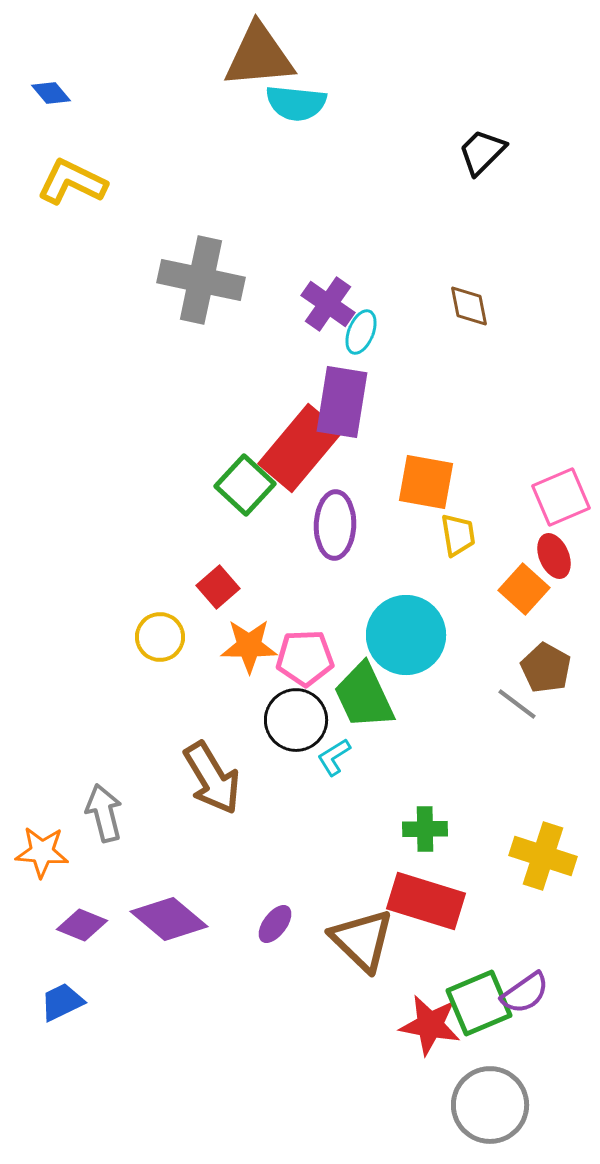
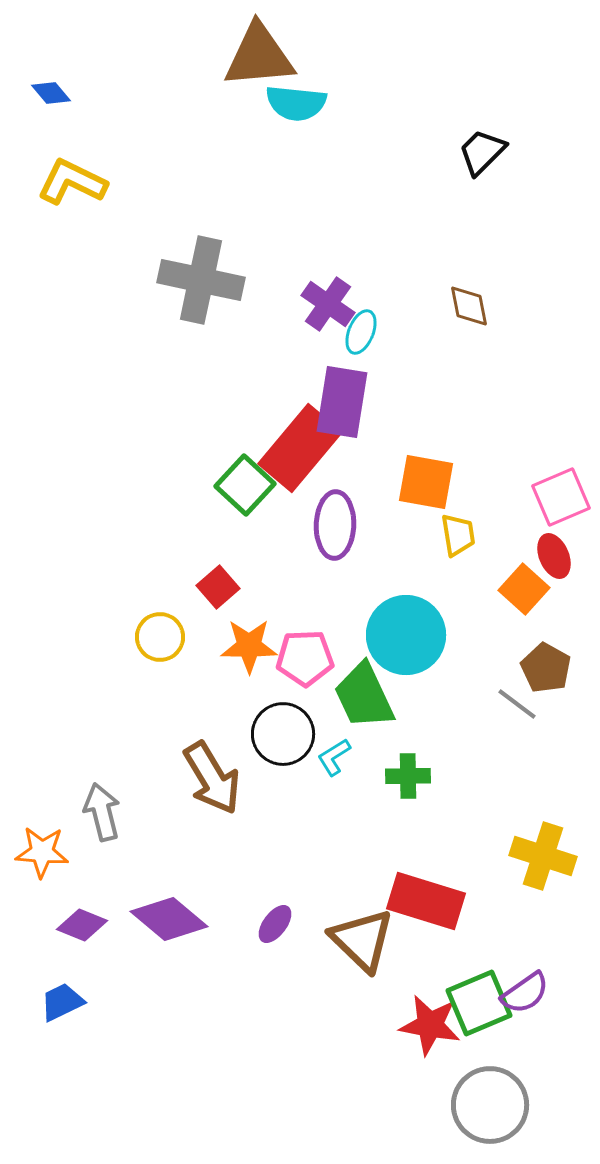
black circle at (296, 720): moved 13 px left, 14 px down
gray arrow at (104, 813): moved 2 px left, 1 px up
green cross at (425, 829): moved 17 px left, 53 px up
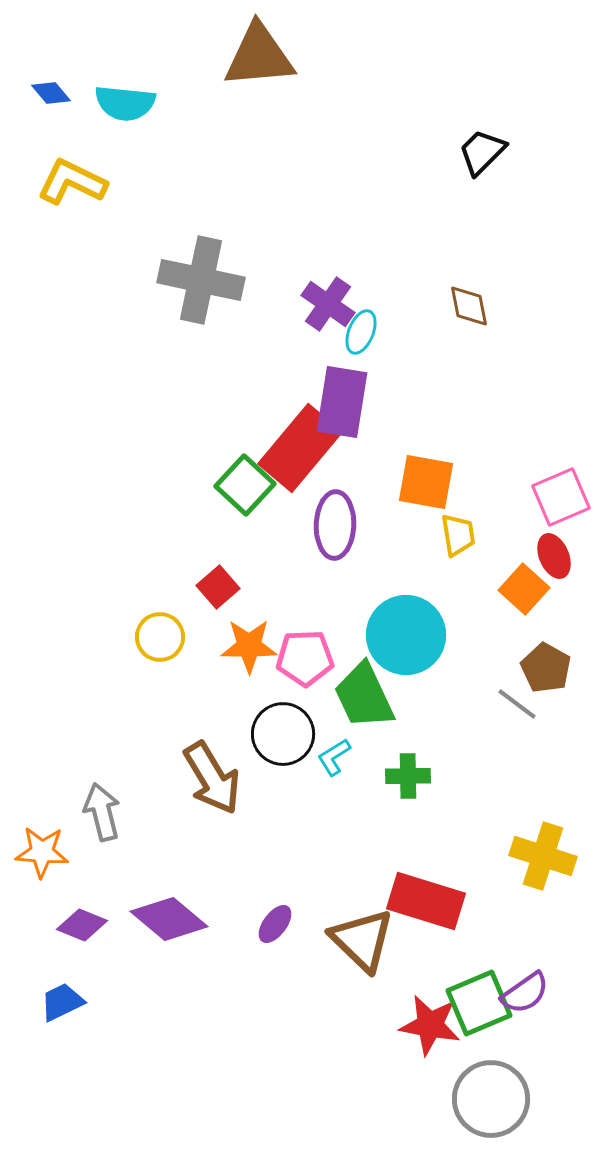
cyan semicircle at (296, 103): moved 171 px left
gray circle at (490, 1105): moved 1 px right, 6 px up
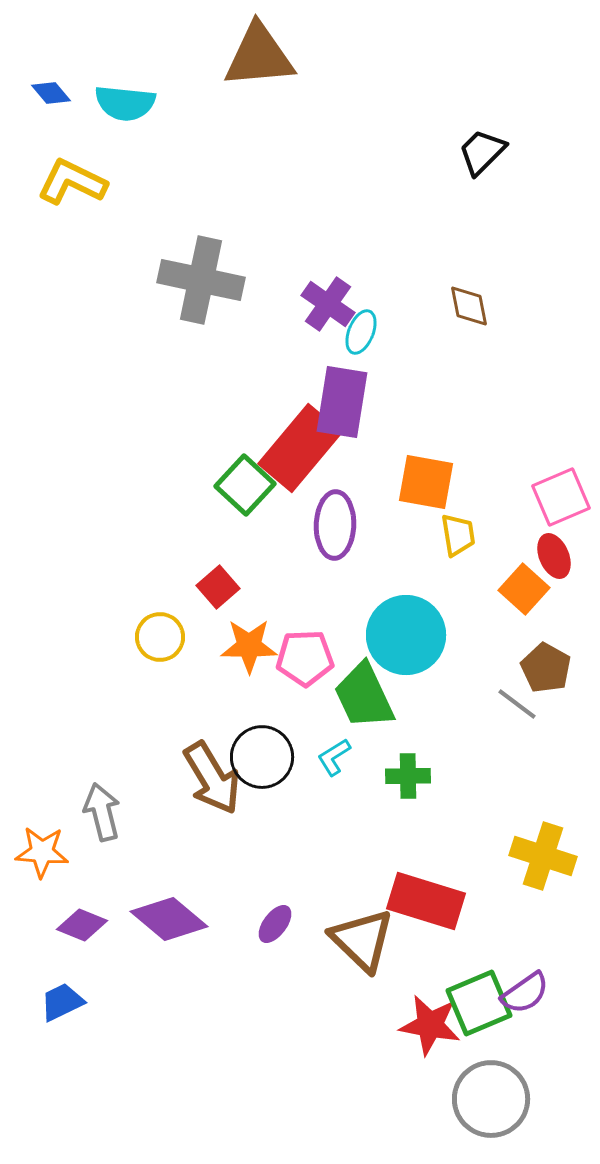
black circle at (283, 734): moved 21 px left, 23 px down
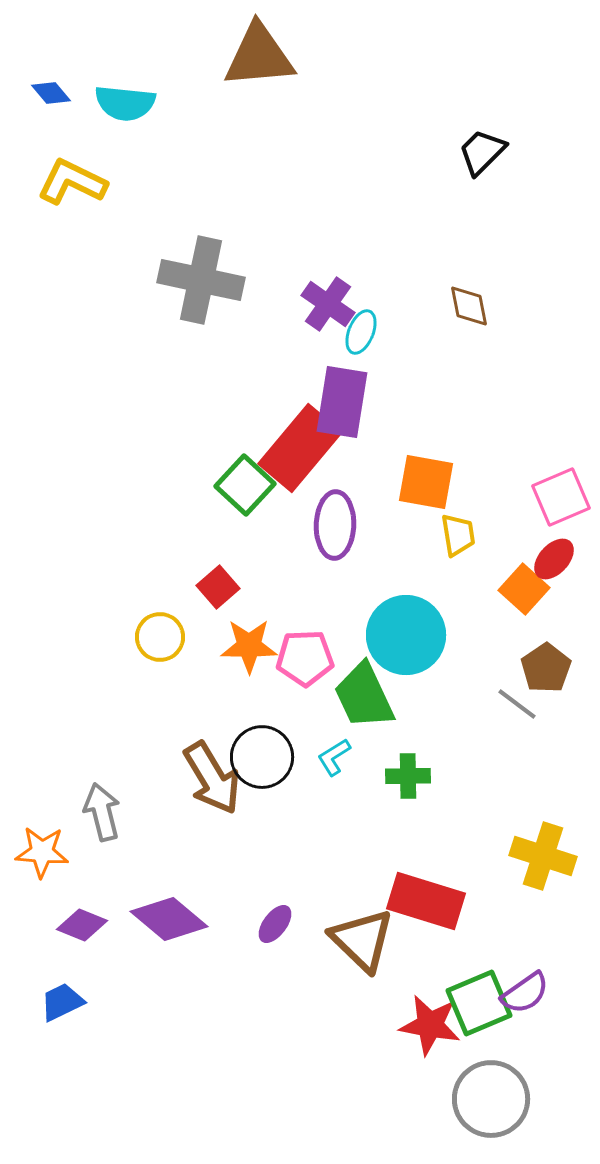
red ellipse at (554, 556): moved 3 px down; rotated 66 degrees clockwise
brown pentagon at (546, 668): rotated 9 degrees clockwise
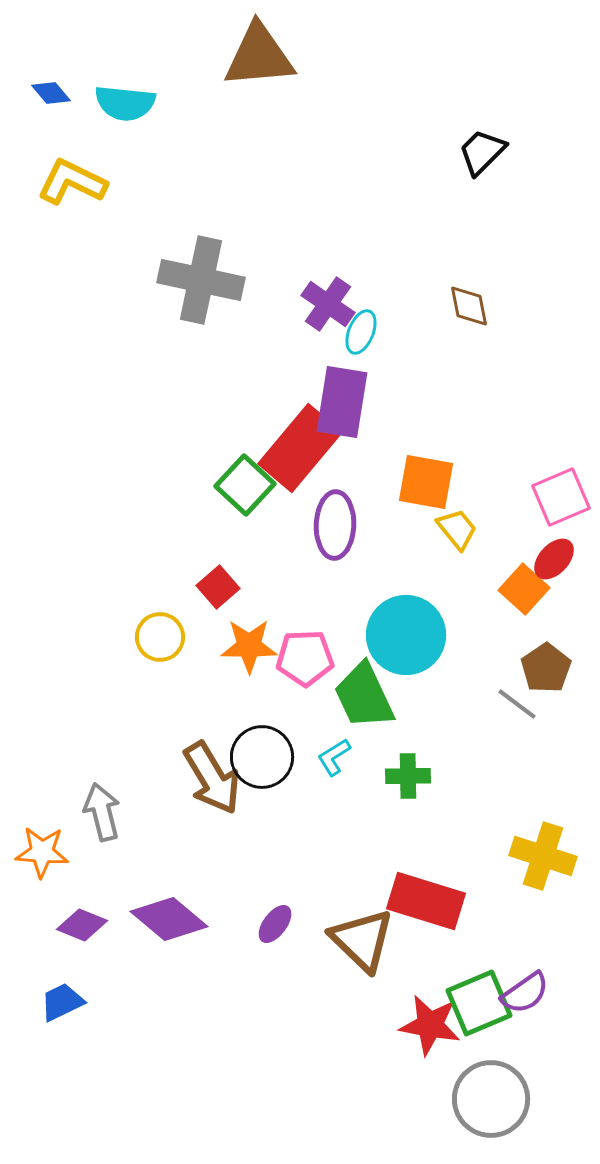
yellow trapezoid at (458, 535): moved 1 px left, 6 px up; rotated 30 degrees counterclockwise
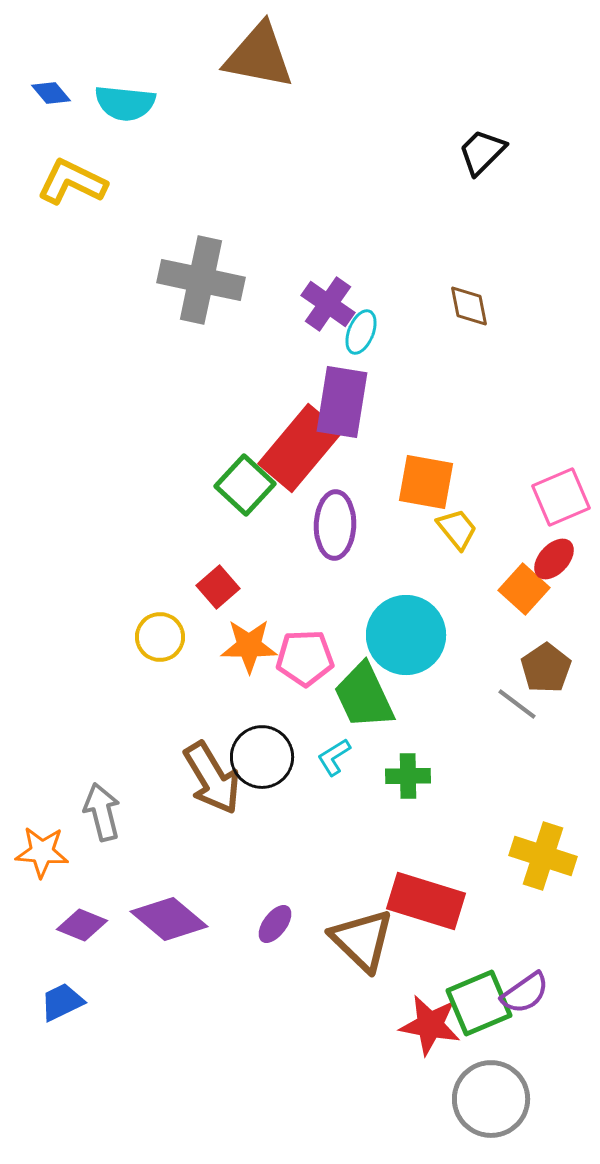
brown triangle at (259, 56): rotated 16 degrees clockwise
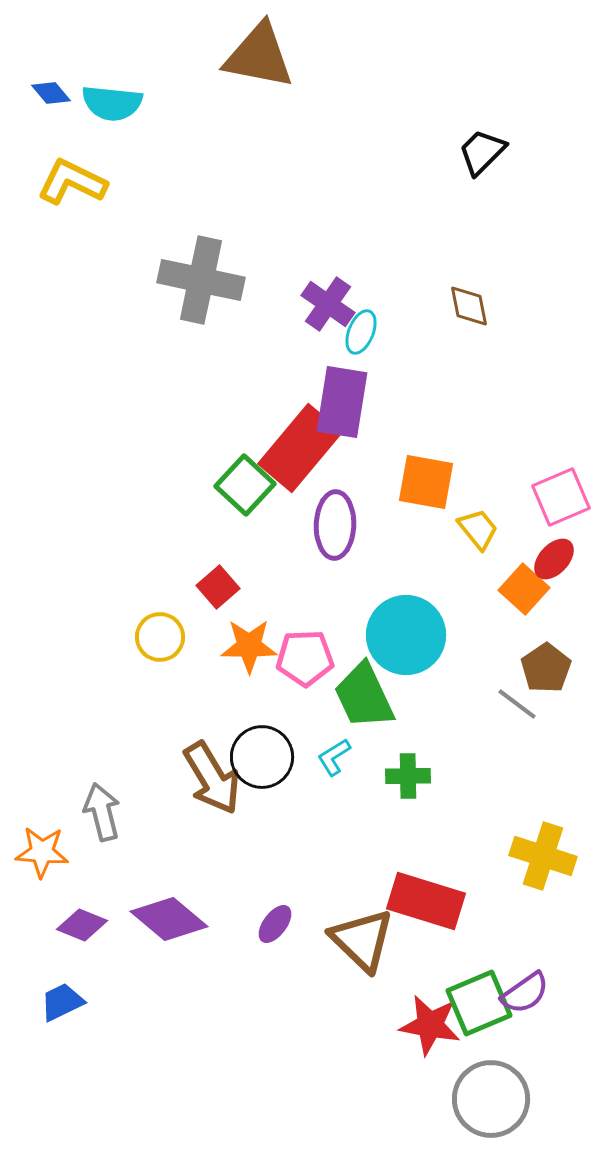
cyan semicircle at (125, 103): moved 13 px left
yellow trapezoid at (457, 529): moved 21 px right
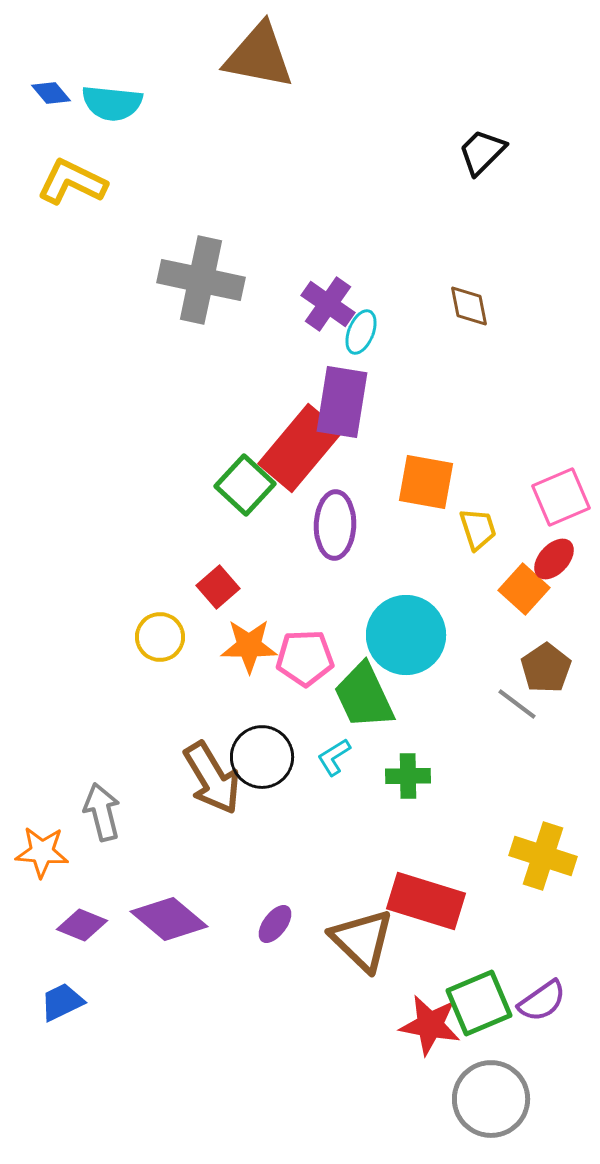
yellow trapezoid at (478, 529): rotated 21 degrees clockwise
purple semicircle at (525, 993): moved 17 px right, 8 px down
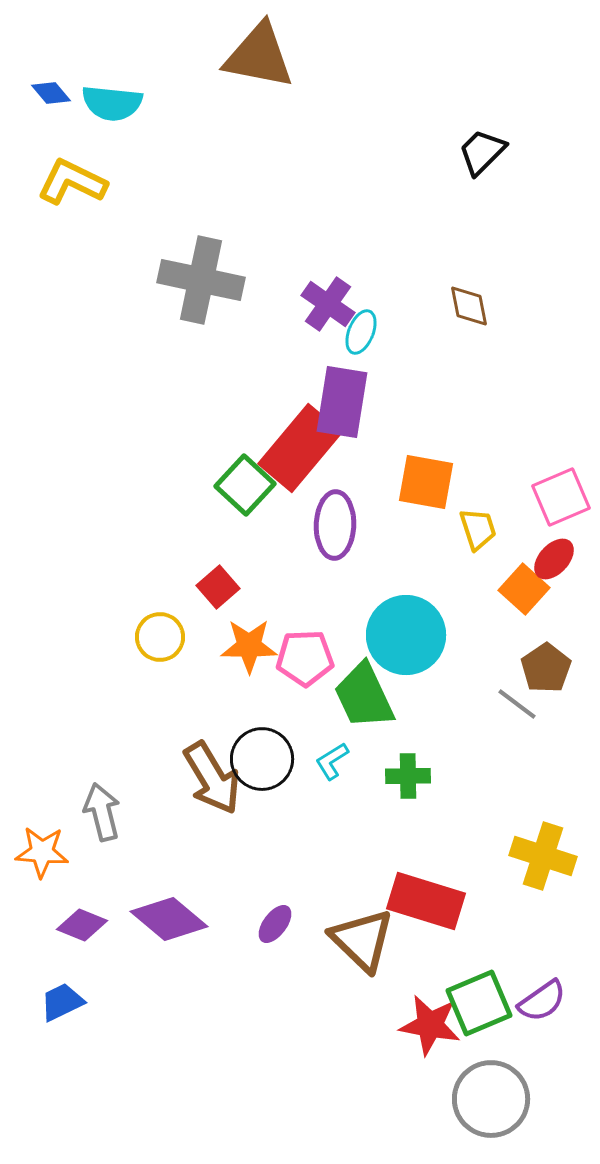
black circle at (262, 757): moved 2 px down
cyan L-shape at (334, 757): moved 2 px left, 4 px down
